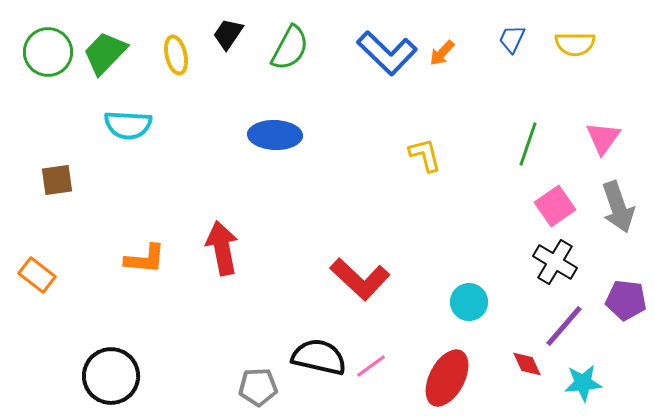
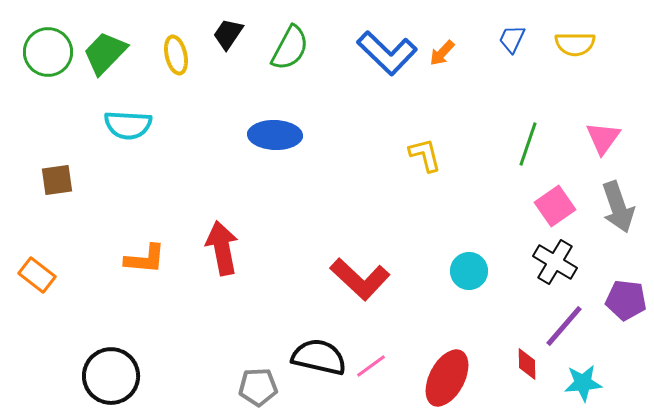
cyan circle: moved 31 px up
red diamond: rotated 24 degrees clockwise
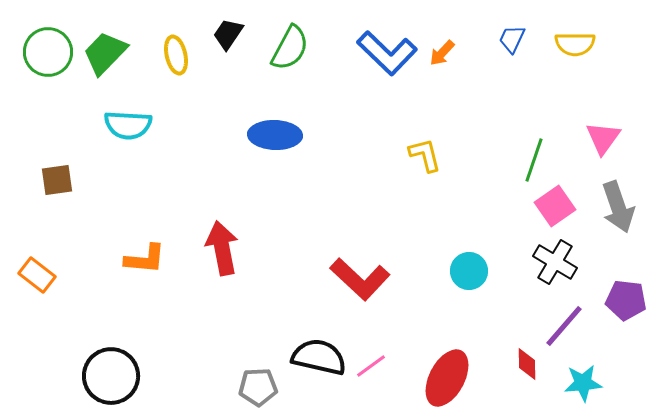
green line: moved 6 px right, 16 px down
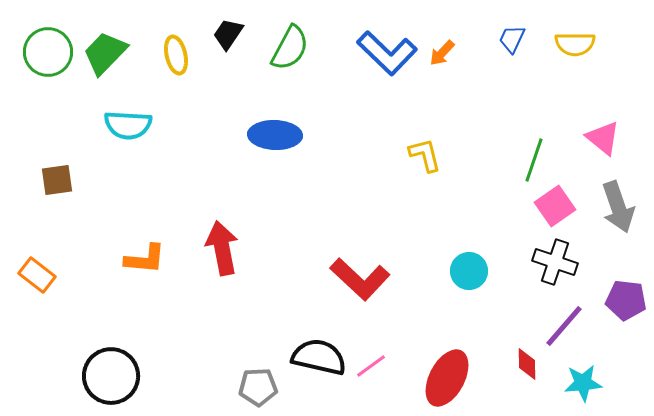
pink triangle: rotated 27 degrees counterclockwise
black cross: rotated 12 degrees counterclockwise
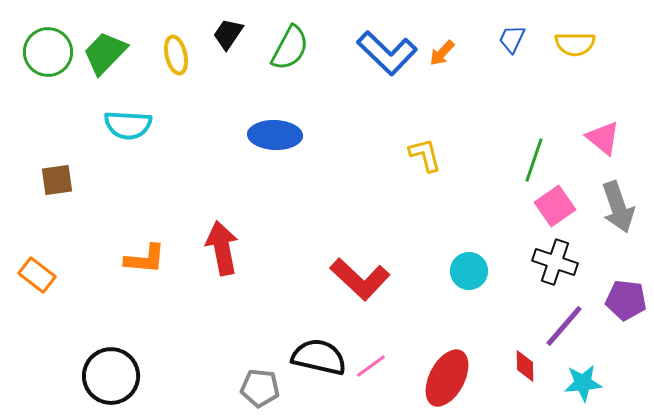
red diamond: moved 2 px left, 2 px down
gray pentagon: moved 2 px right, 1 px down; rotated 9 degrees clockwise
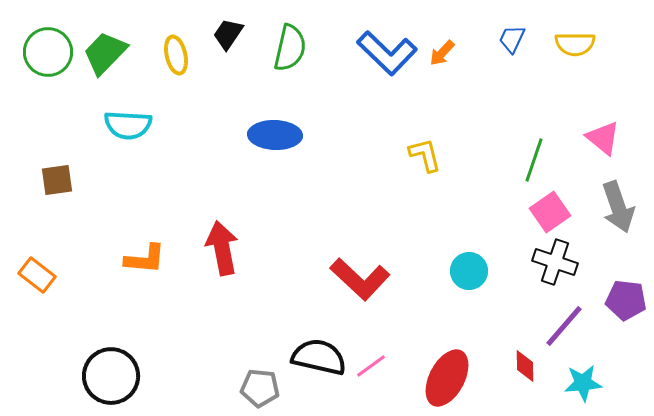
green semicircle: rotated 15 degrees counterclockwise
pink square: moved 5 px left, 6 px down
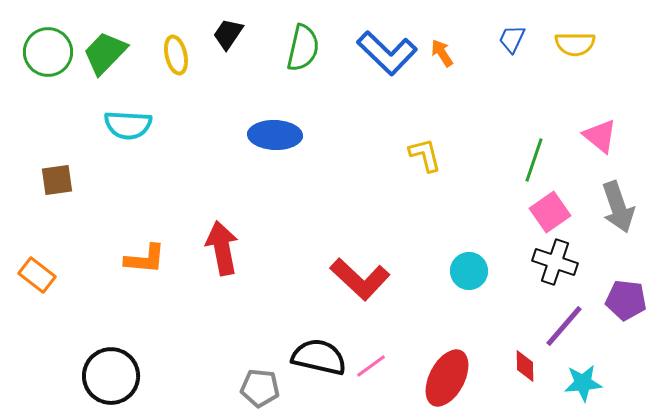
green semicircle: moved 13 px right
orange arrow: rotated 104 degrees clockwise
pink triangle: moved 3 px left, 2 px up
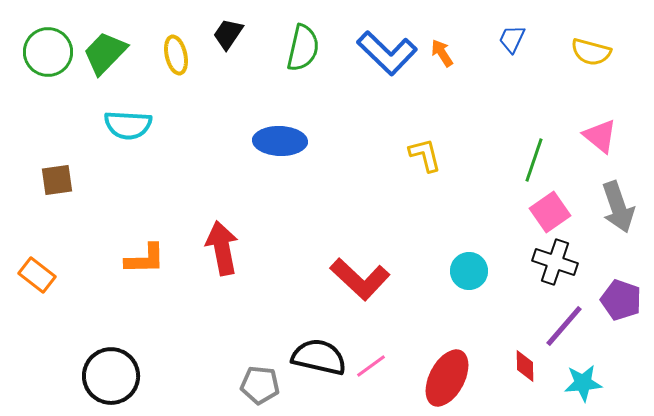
yellow semicircle: moved 16 px right, 8 px down; rotated 15 degrees clockwise
blue ellipse: moved 5 px right, 6 px down
orange L-shape: rotated 6 degrees counterclockwise
purple pentagon: moved 5 px left; rotated 12 degrees clockwise
gray pentagon: moved 3 px up
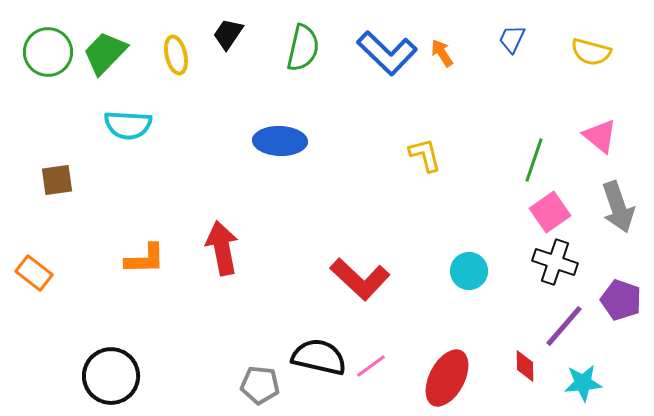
orange rectangle: moved 3 px left, 2 px up
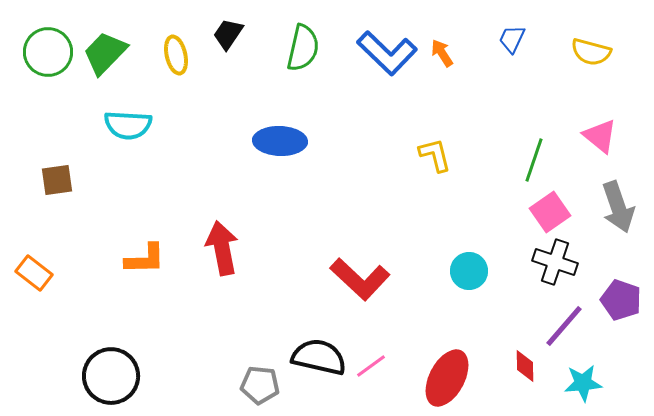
yellow L-shape: moved 10 px right
